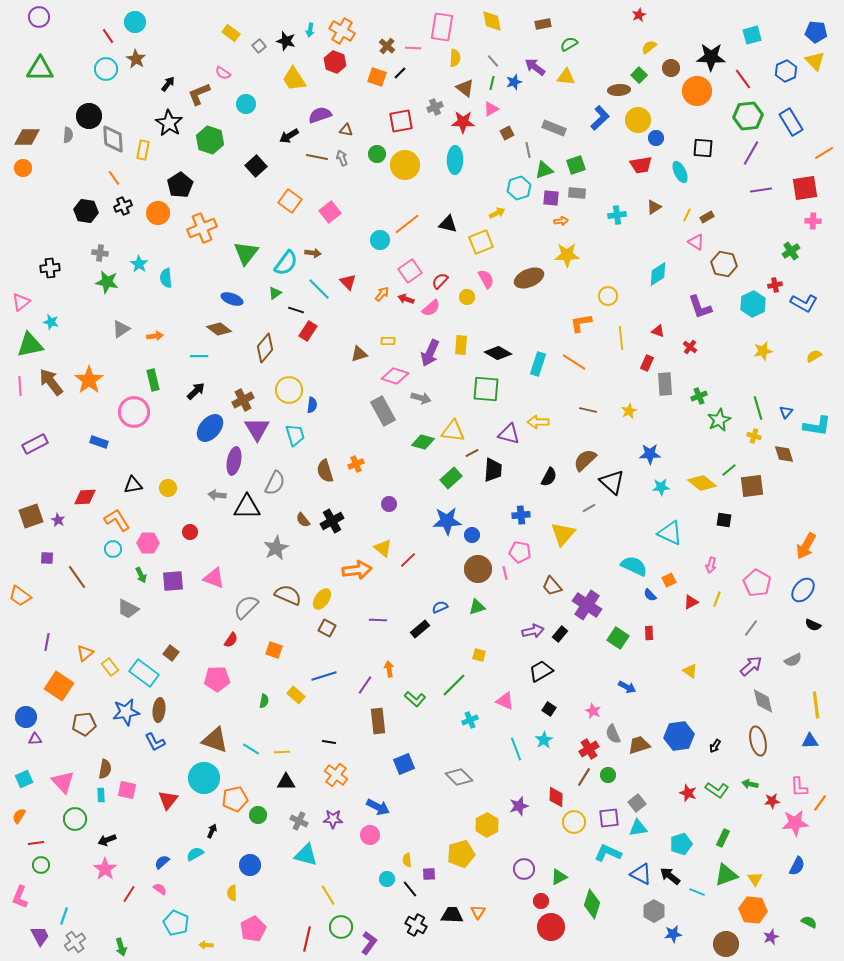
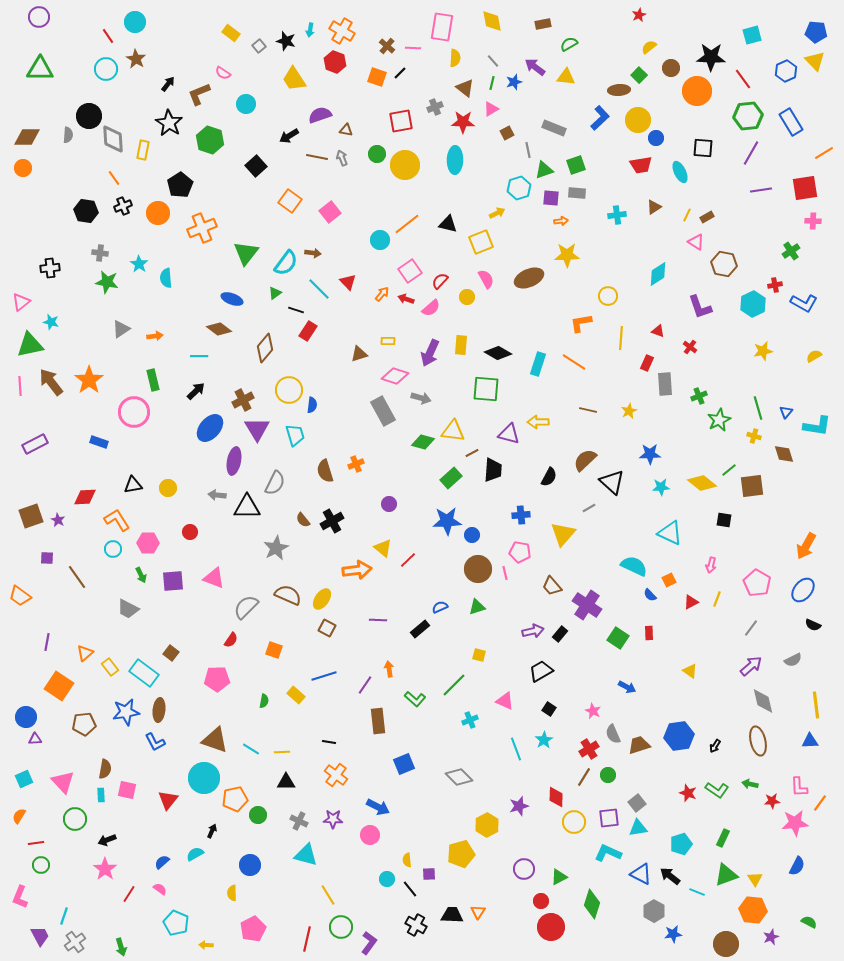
yellow line at (621, 338): rotated 10 degrees clockwise
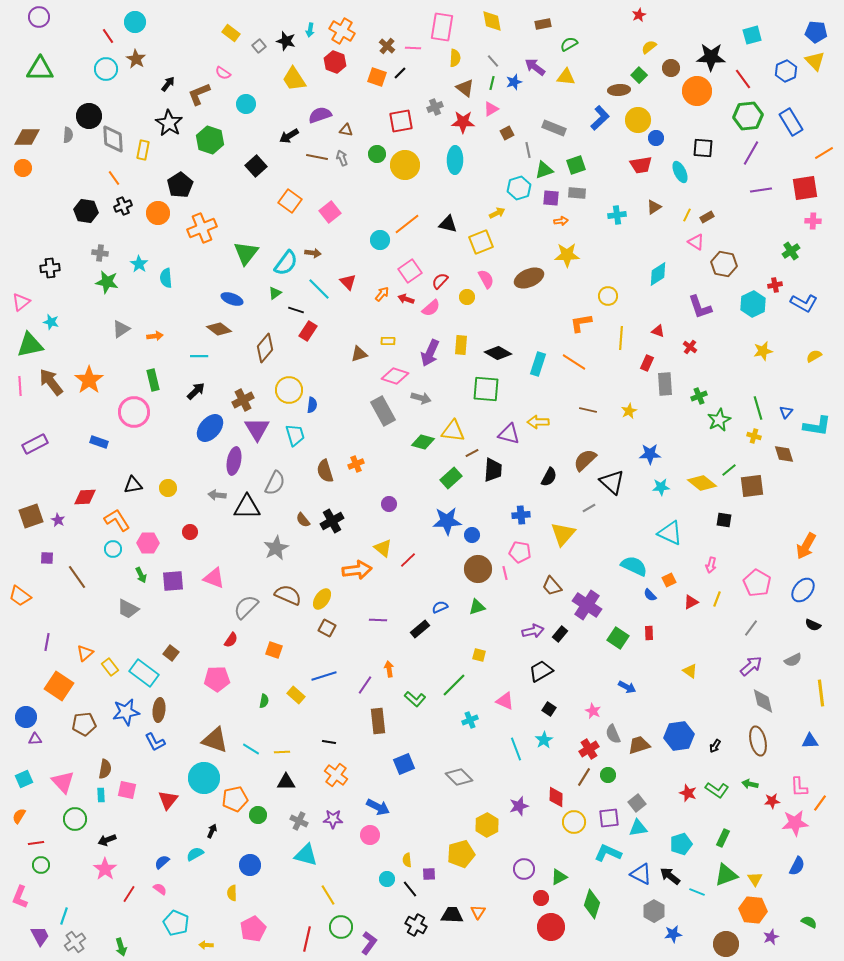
yellow line at (816, 705): moved 5 px right, 12 px up
red circle at (541, 901): moved 3 px up
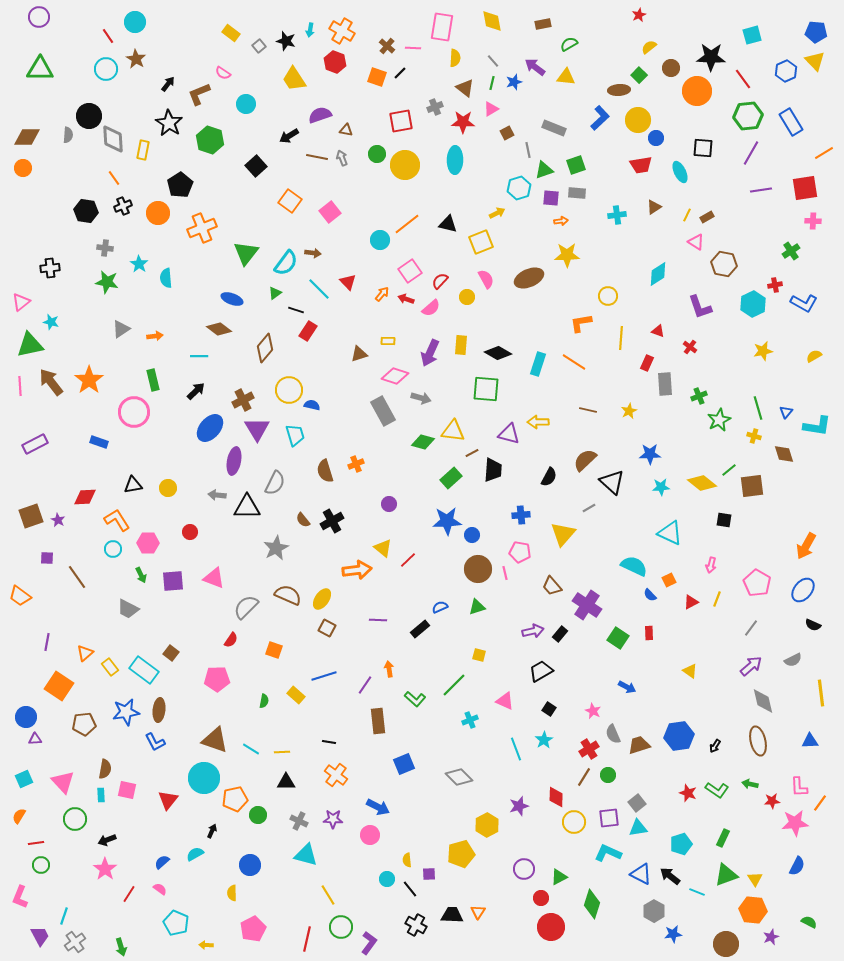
gray cross at (100, 253): moved 5 px right, 5 px up
blue semicircle at (312, 405): rotated 84 degrees counterclockwise
cyan rectangle at (144, 673): moved 3 px up
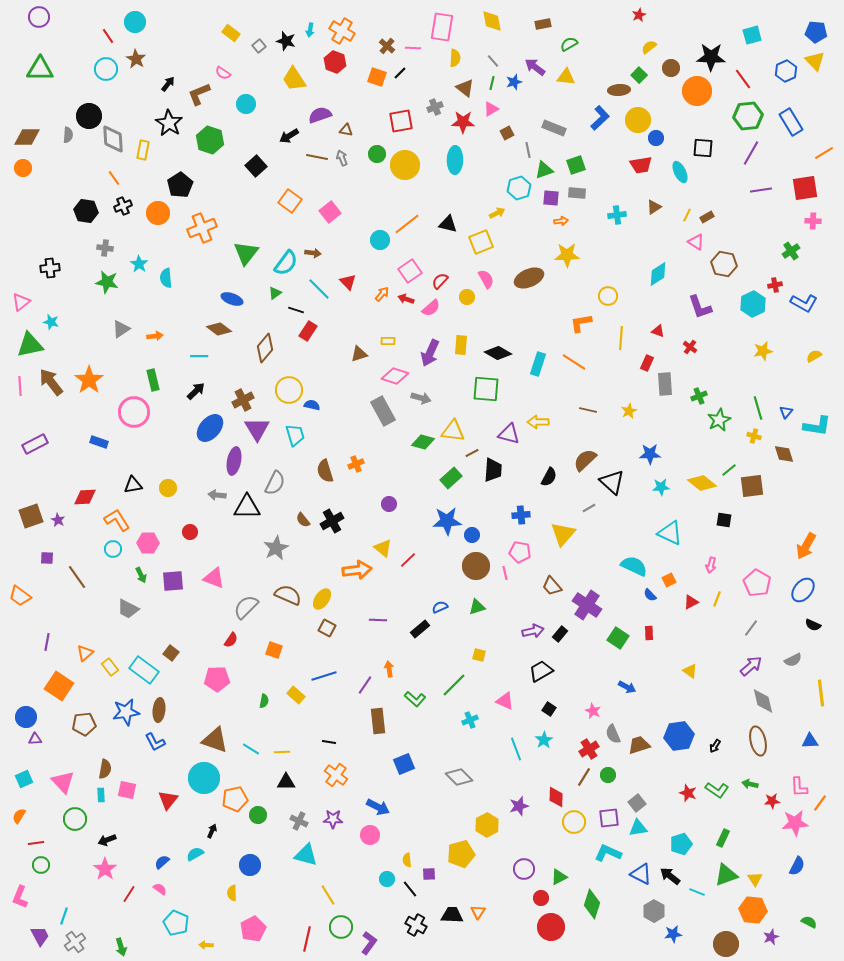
brown circle at (478, 569): moved 2 px left, 3 px up
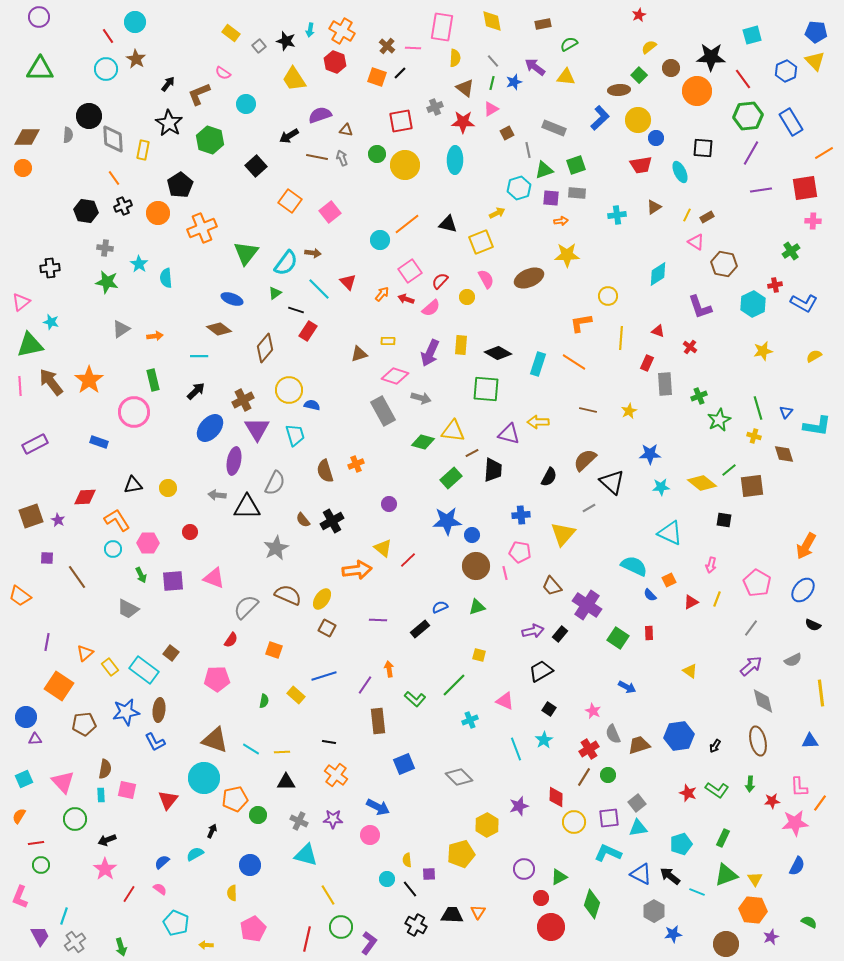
green arrow at (750, 784): rotated 98 degrees counterclockwise
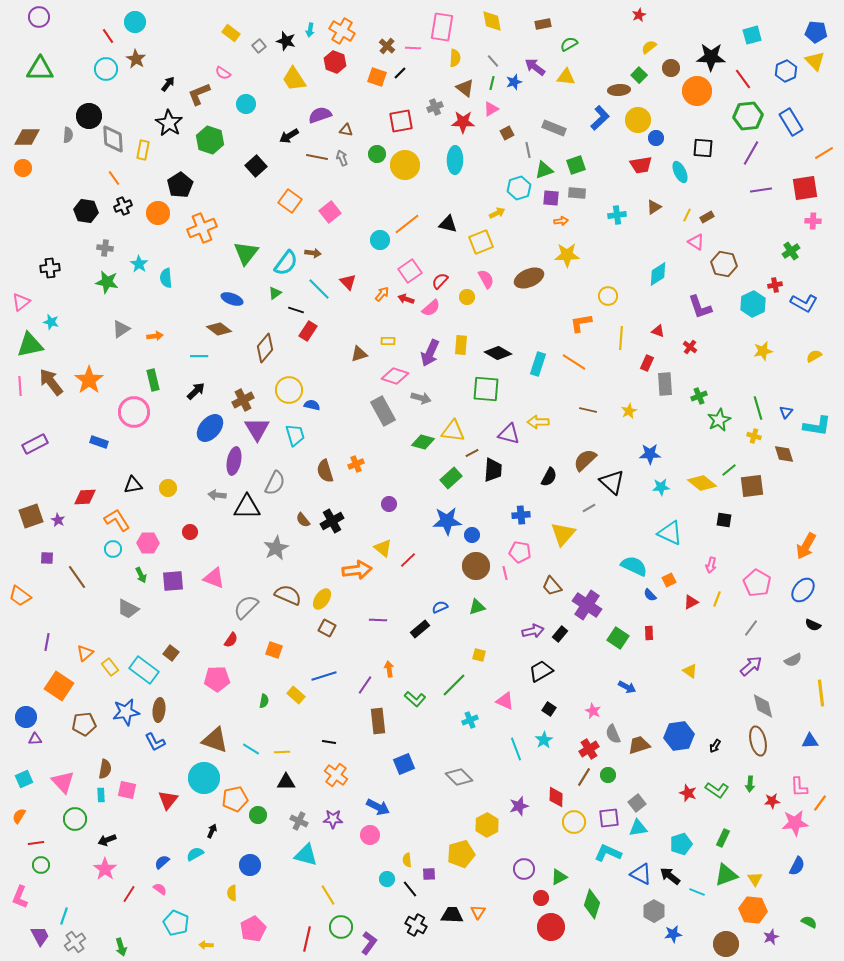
gray diamond at (763, 701): moved 5 px down
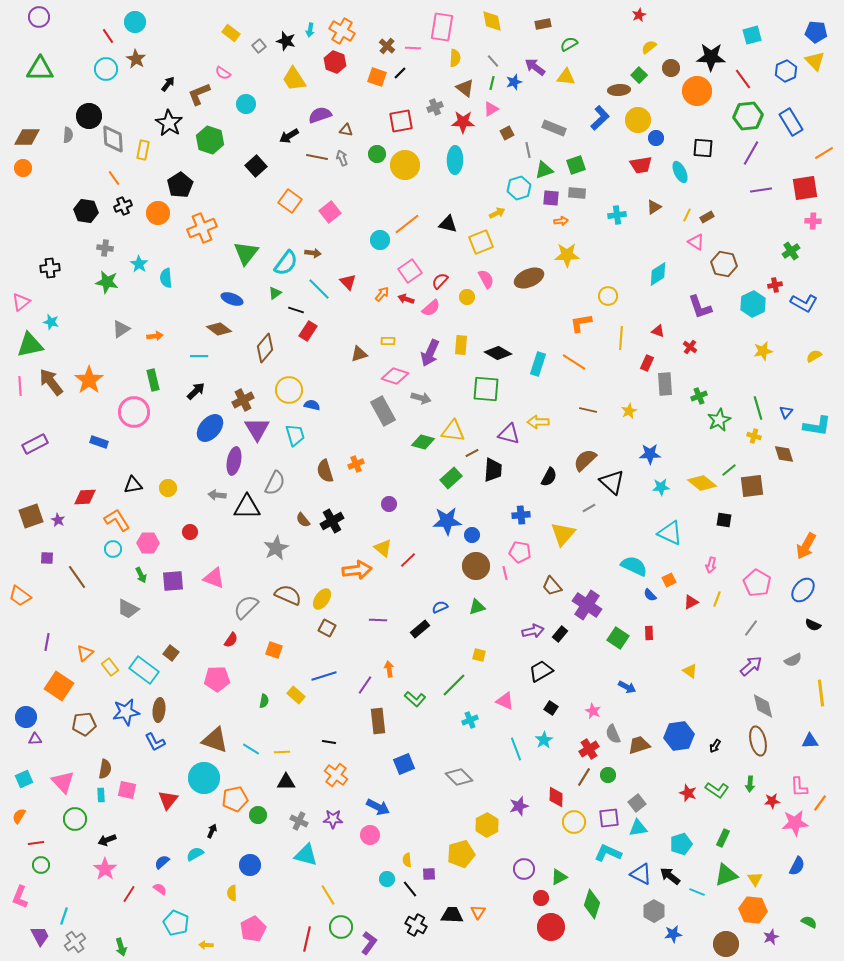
black square at (549, 709): moved 2 px right, 1 px up
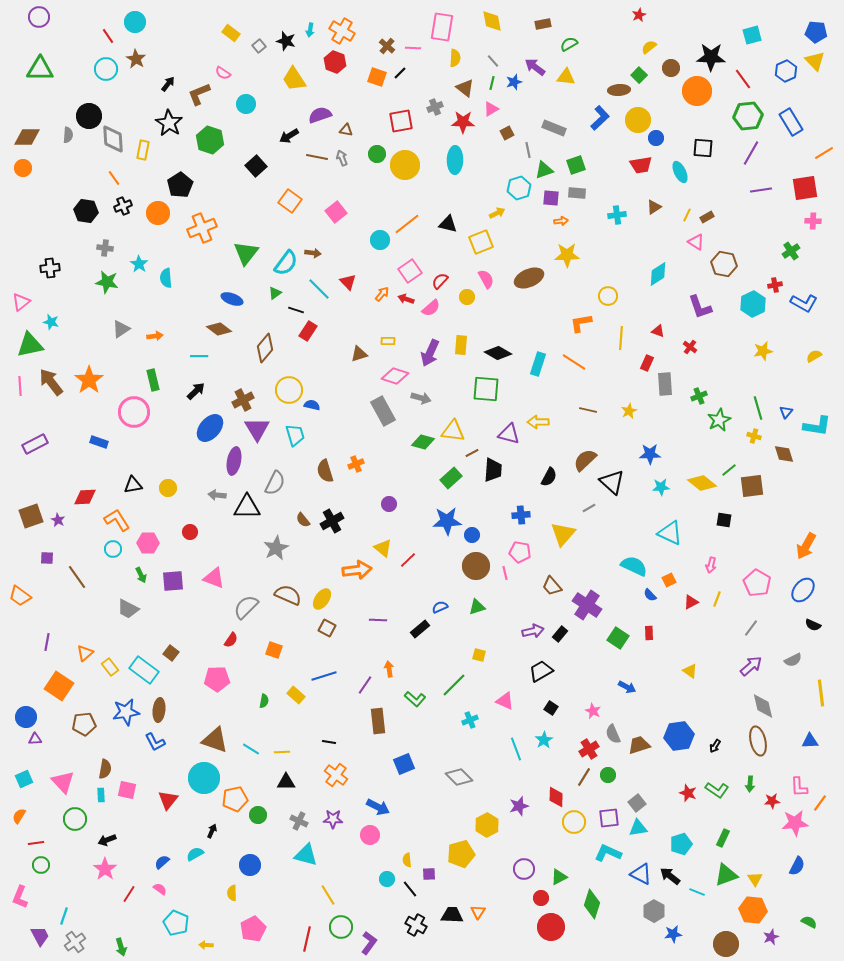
pink square at (330, 212): moved 6 px right
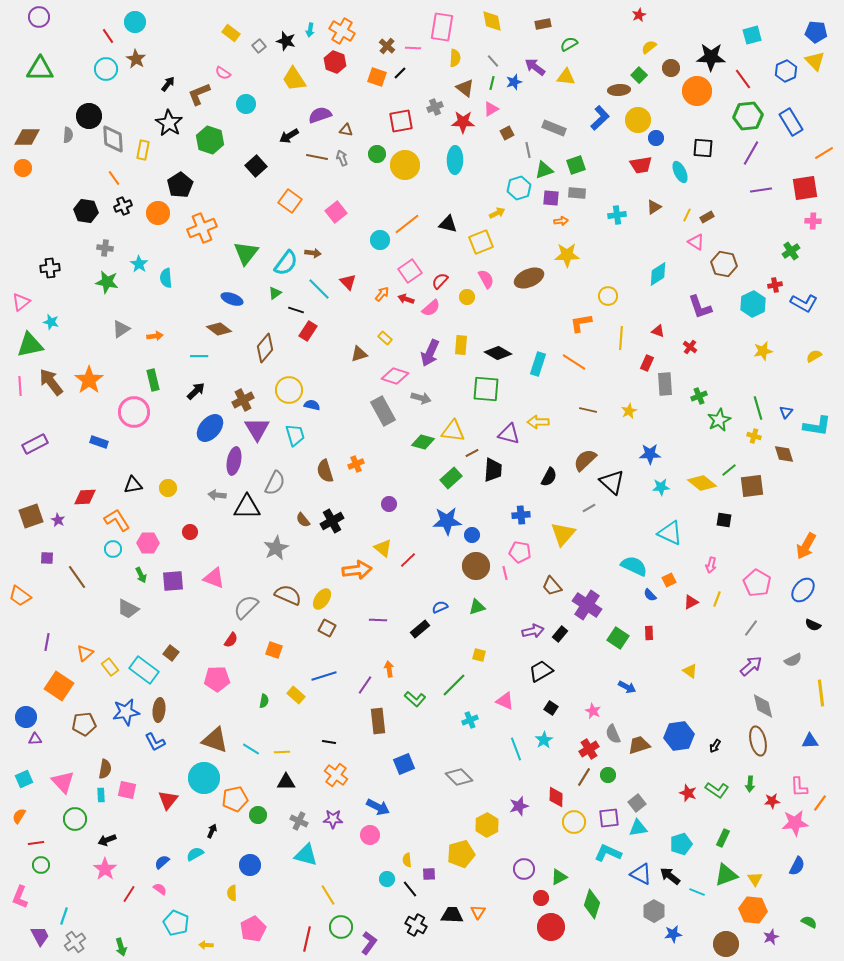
yellow rectangle at (388, 341): moved 3 px left, 3 px up; rotated 40 degrees clockwise
